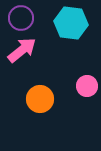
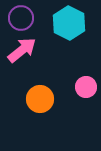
cyan hexagon: moved 2 px left; rotated 20 degrees clockwise
pink circle: moved 1 px left, 1 px down
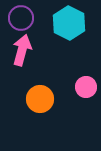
pink arrow: rotated 36 degrees counterclockwise
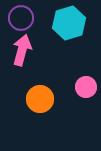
cyan hexagon: rotated 16 degrees clockwise
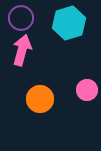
pink circle: moved 1 px right, 3 px down
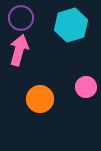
cyan hexagon: moved 2 px right, 2 px down
pink arrow: moved 3 px left
pink circle: moved 1 px left, 3 px up
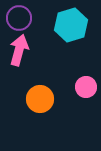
purple circle: moved 2 px left
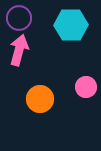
cyan hexagon: rotated 16 degrees clockwise
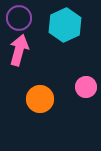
cyan hexagon: moved 6 px left; rotated 24 degrees counterclockwise
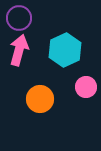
cyan hexagon: moved 25 px down
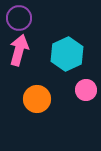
cyan hexagon: moved 2 px right, 4 px down
pink circle: moved 3 px down
orange circle: moved 3 px left
